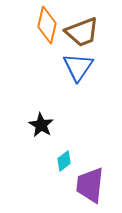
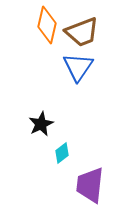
black star: moved 1 px up; rotated 15 degrees clockwise
cyan diamond: moved 2 px left, 8 px up
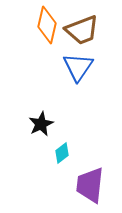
brown trapezoid: moved 2 px up
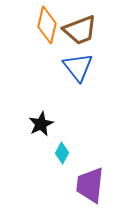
brown trapezoid: moved 2 px left
blue triangle: rotated 12 degrees counterclockwise
cyan diamond: rotated 25 degrees counterclockwise
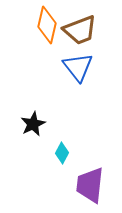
black star: moved 8 px left
